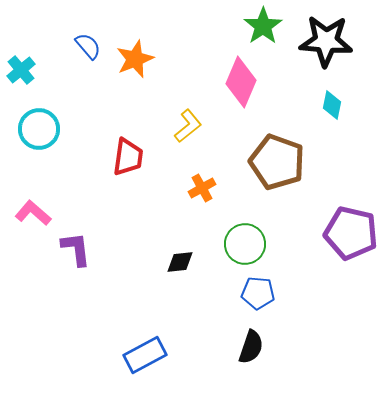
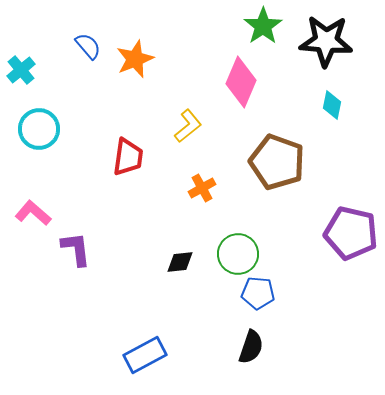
green circle: moved 7 px left, 10 px down
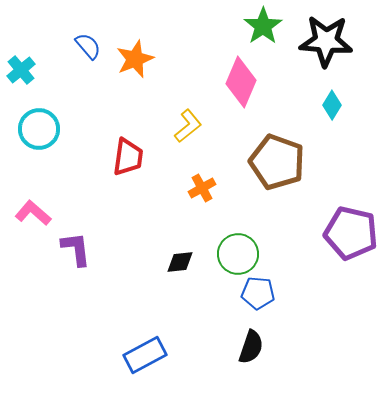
cyan diamond: rotated 20 degrees clockwise
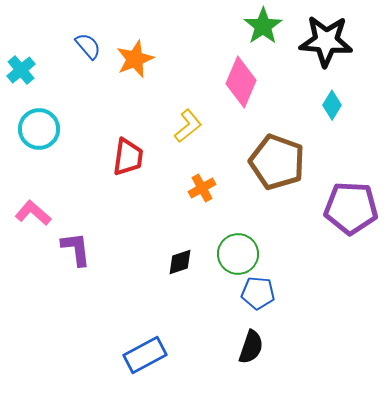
purple pentagon: moved 25 px up; rotated 10 degrees counterclockwise
black diamond: rotated 12 degrees counterclockwise
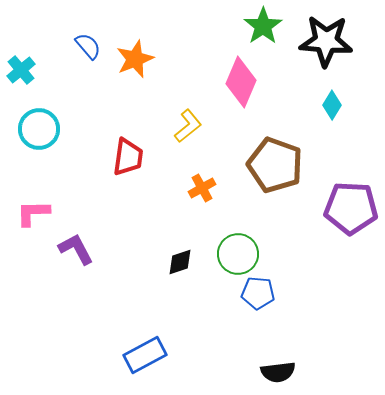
brown pentagon: moved 2 px left, 3 px down
pink L-shape: rotated 42 degrees counterclockwise
purple L-shape: rotated 21 degrees counterclockwise
black semicircle: moved 27 px right, 25 px down; rotated 64 degrees clockwise
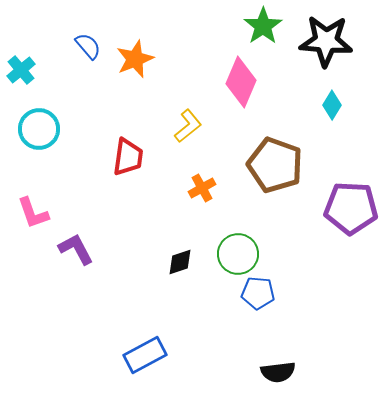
pink L-shape: rotated 108 degrees counterclockwise
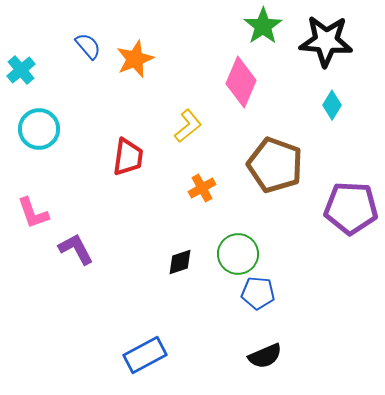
black semicircle: moved 13 px left, 16 px up; rotated 16 degrees counterclockwise
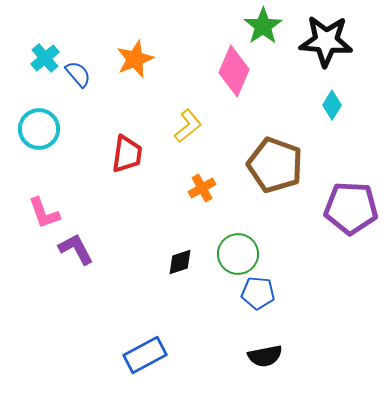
blue semicircle: moved 10 px left, 28 px down
cyan cross: moved 24 px right, 12 px up
pink diamond: moved 7 px left, 11 px up
red trapezoid: moved 1 px left, 3 px up
pink L-shape: moved 11 px right
black semicircle: rotated 12 degrees clockwise
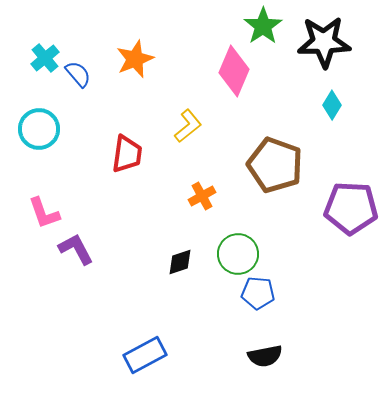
black star: moved 2 px left, 1 px down; rotated 6 degrees counterclockwise
orange cross: moved 8 px down
